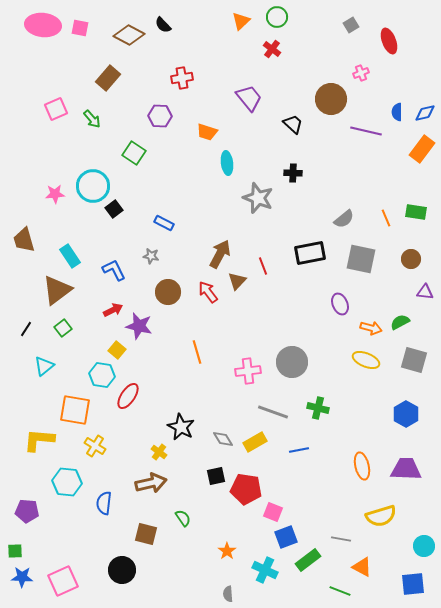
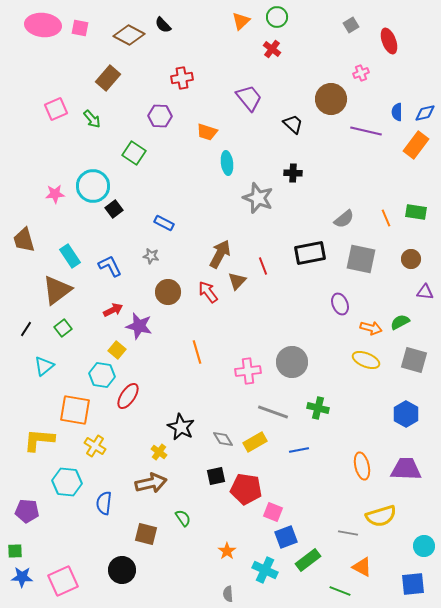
orange rectangle at (422, 149): moved 6 px left, 4 px up
blue L-shape at (114, 270): moved 4 px left, 4 px up
gray line at (341, 539): moved 7 px right, 6 px up
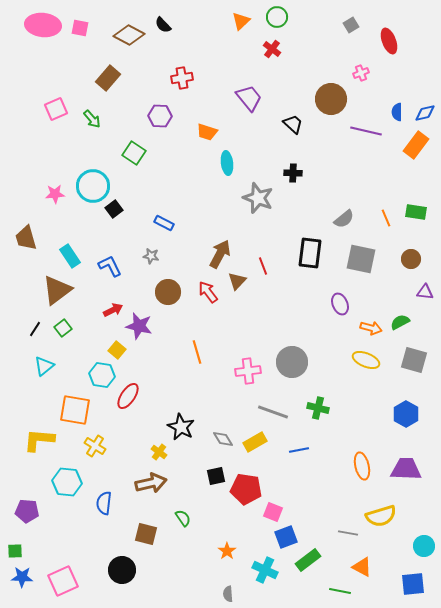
brown trapezoid at (24, 240): moved 2 px right, 2 px up
black rectangle at (310, 253): rotated 72 degrees counterclockwise
black line at (26, 329): moved 9 px right
green line at (340, 591): rotated 10 degrees counterclockwise
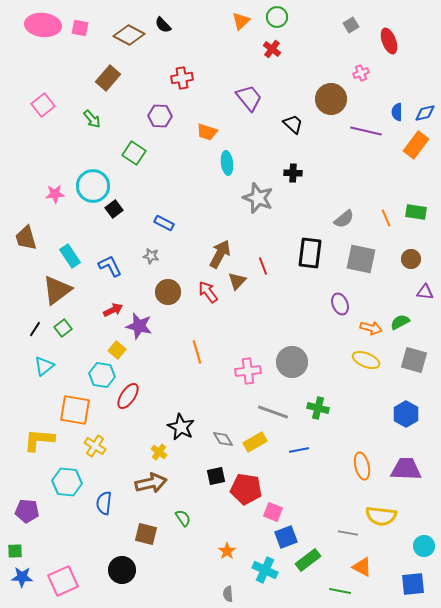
pink square at (56, 109): moved 13 px left, 4 px up; rotated 15 degrees counterclockwise
yellow semicircle at (381, 516): rotated 24 degrees clockwise
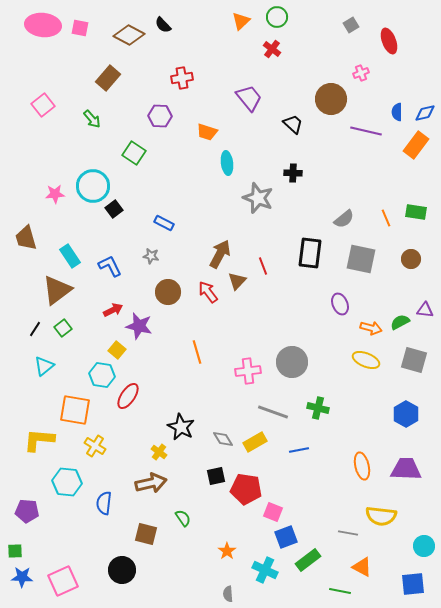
purple triangle at (425, 292): moved 18 px down
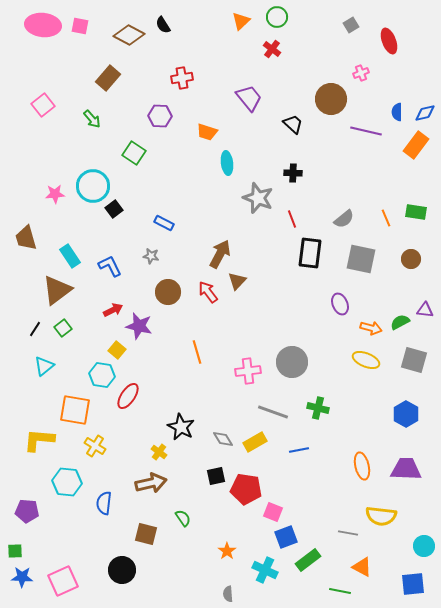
black semicircle at (163, 25): rotated 12 degrees clockwise
pink square at (80, 28): moved 2 px up
red line at (263, 266): moved 29 px right, 47 px up
